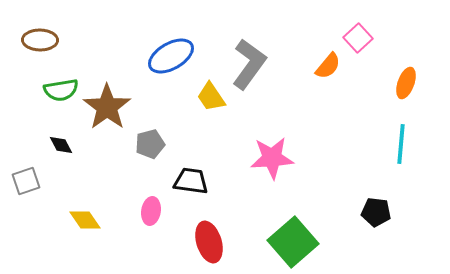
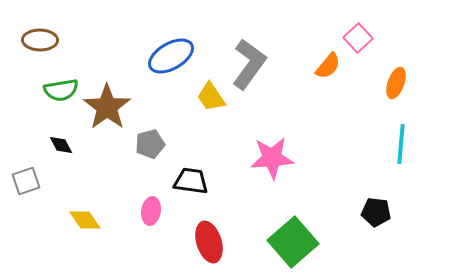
orange ellipse: moved 10 px left
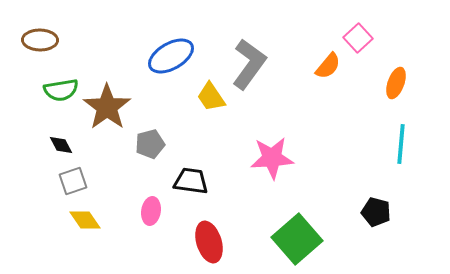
gray square: moved 47 px right
black pentagon: rotated 8 degrees clockwise
green square: moved 4 px right, 3 px up
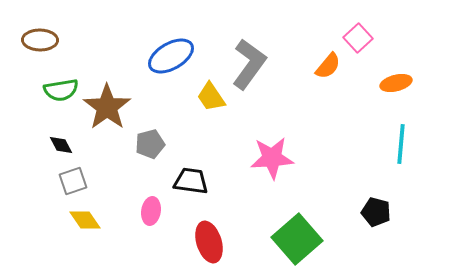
orange ellipse: rotated 56 degrees clockwise
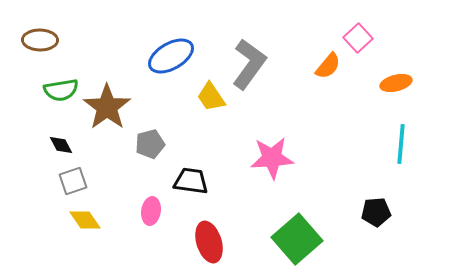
black pentagon: rotated 20 degrees counterclockwise
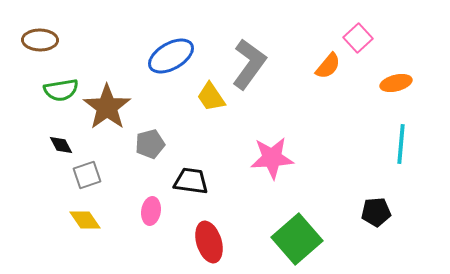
gray square: moved 14 px right, 6 px up
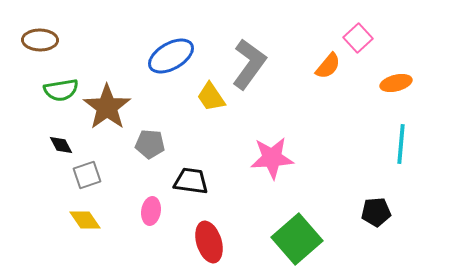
gray pentagon: rotated 20 degrees clockwise
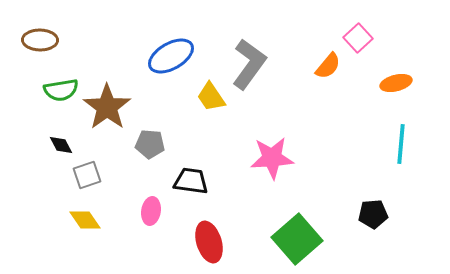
black pentagon: moved 3 px left, 2 px down
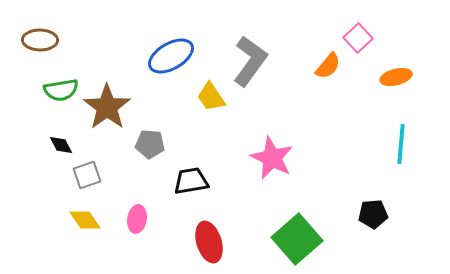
gray L-shape: moved 1 px right, 3 px up
orange ellipse: moved 6 px up
pink star: rotated 30 degrees clockwise
black trapezoid: rotated 18 degrees counterclockwise
pink ellipse: moved 14 px left, 8 px down
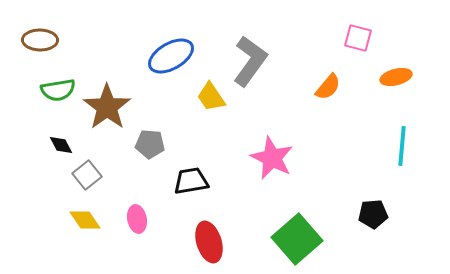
pink square: rotated 32 degrees counterclockwise
orange semicircle: moved 21 px down
green semicircle: moved 3 px left
cyan line: moved 1 px right, 2 px down
gray square: rotated 20 degrees counterclockwise
pink ellipse: rotated 20 degrees counterclockwise
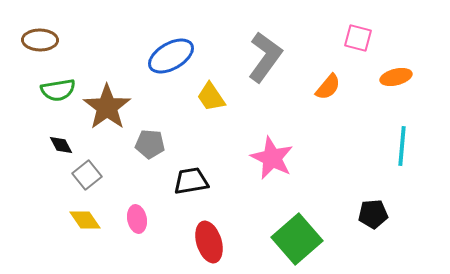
gray L-shape: moved 15 px right, 4 px up
